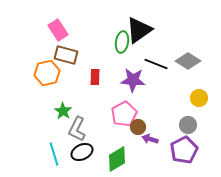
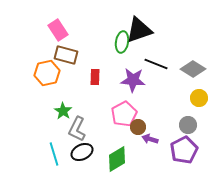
black triangle: rotated 16 degrees clockwise
gray diamond: moved 5 px right, 8 px down
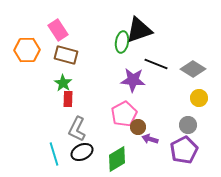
orange hexagon: moved 20 px left, 23 px up; rotated 10 degrees clockwise
red rectangle: moved 27 px left, 22 px down
green star: moved 28 px up
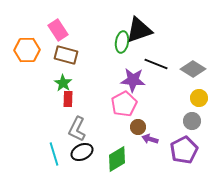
pink pentagon: moved 10 px up
gray circle: moved 4 px right, 4 px up
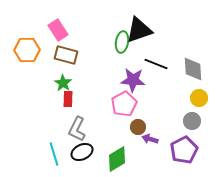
gray diamond: rotated 55 degrees clockwise
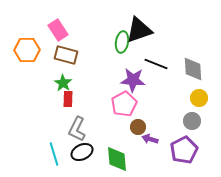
green diamond: rotated 64 degrees counterclockwise
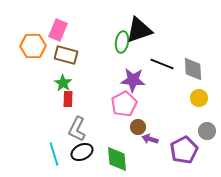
pink rectangle: rotated 55 degrees clockwise
orange hexagon: moved 6 px right, 4 px up
black line: moved 6 px right
gray circle: moved 15 px right, 10 px down
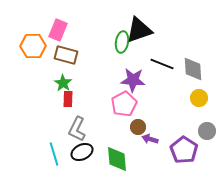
purple pentagon: rotated 12 degrees counterclockwise
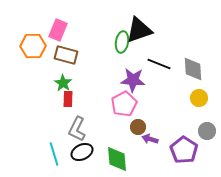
black line: moved 3 px left
